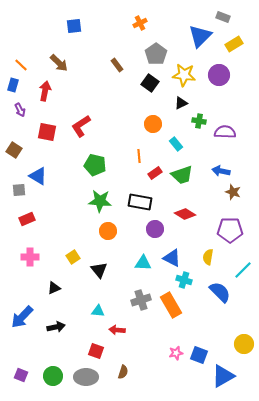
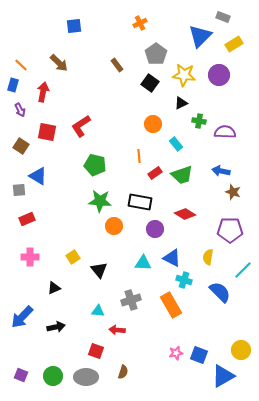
red arrow at (45, 91): moved 2 px left, 1 px down
brown square at (14, 150): moved 7 px right, 4 px up
orange circle at (108, 231): moved 6 px right, 5 px up
gray cross at (141, 300): moved 10 px left
yellow circle at (244, 344): moved 3 px left, 6 px down
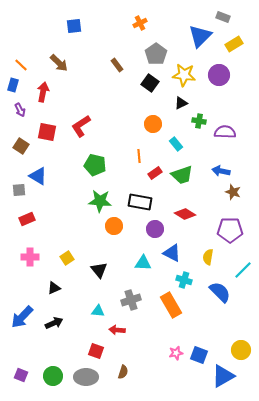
yellow square at (73, 257): moved 6 px left, 1 px down
blue triangle at (172, 258): moved 5 px up
black arrow at (56, 327): moved 2 px left, 4 px up; rotated 12 degrees counterclockwise
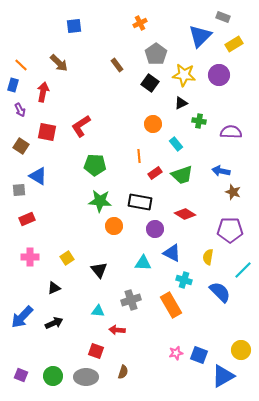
purple semicircle at (225, 132): moved 6 px right
green pentagon at (95, 165): rotated 10 degrees counterclockwise
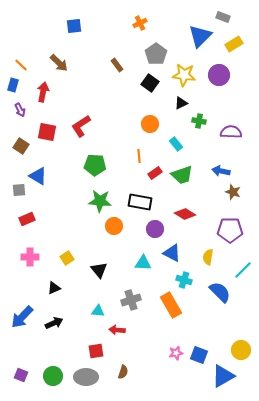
orange circle at (153, 124): moved 3 px left
red square at (96, 351): rotated 28 degrees counterclockwise
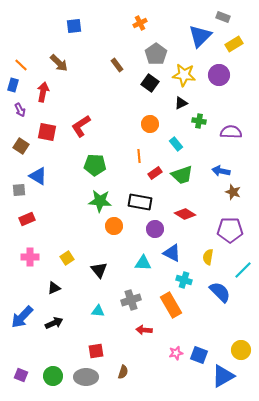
red arrow at (117, 330): moved 27 px right
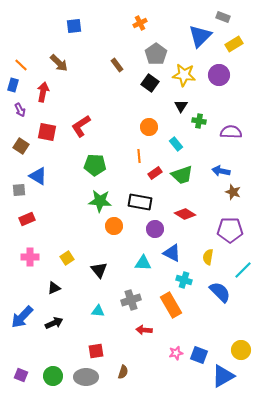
black triangle at (181, 103): moved 3 px down; rotated 32 degrees counterclockwise
orange circle at (150, 124): moved 1 px left, 3 px down
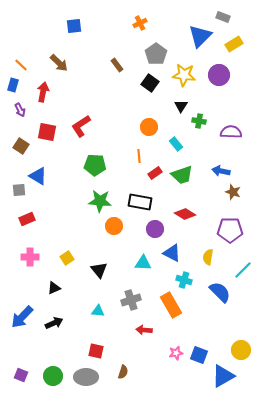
red square at (96, 351): rotated 21 degrees clockwise
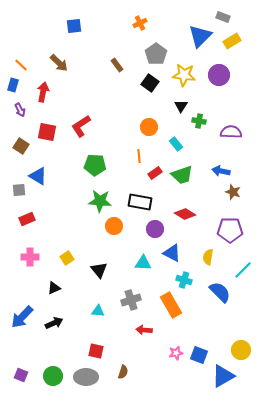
yellow rectangle at (234, 44): moved 2 px left, 3 px up
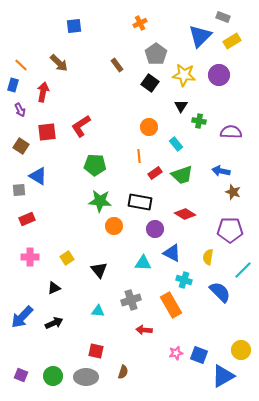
red square at (47, 132): rotated 18 degrees counterclockwise
